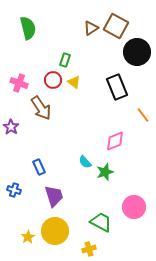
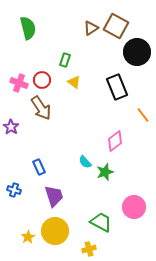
red circle: moved 11 px left
pink diamond: rotated 15 degrees counterclockwise
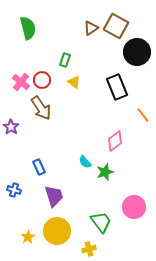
pink cross: moved 2 px right, 1 px up; rotated 18 degrees clockwise
green trapezoid: rotated 25 degrees clockwise
yellow circle: moved 2 px right
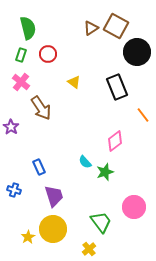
green rectangle: moved 44 px left, 5 px up
red circle: moved 6 px right, 26 px up
yellow circle: moved 4 px left, 2 px up
yellow cross: rotated 24 degrees counterclockwise
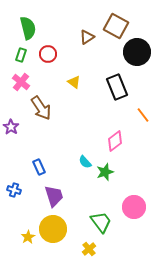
brown triangle: moved 4 px left, 9 px down
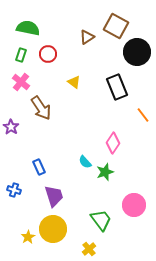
green semicircle: rotated 65 degrees counterclockwise
pink diamond: moved 2 px left, 2 px down; rotated 20 degrees counterclockwise
pink circle: moved 2 px up
green trapezoid: moved 2 px up
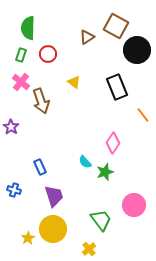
green semicircle: rotated 100 degrees counterclockwise
black circle: moved 2 px up
brown arrow: moved 7 px up; rotated 15 degrees clockwise
blue rectangle: moved 1 px right
yellow star: moved 1 px down
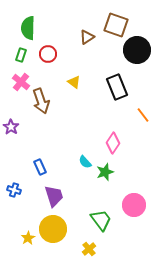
brown square: moved 1 px up; rotated 10 degrees counterclockwise
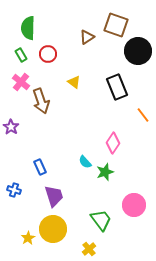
black circle: moved 1 px right, 1 px down
green rectangle: rotated 48 degrees counterclockwise
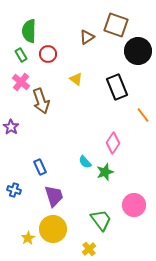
green semicircle: moved 1 px right, 3 px down
yellow triangle: moved 2 px right, 3 px up
